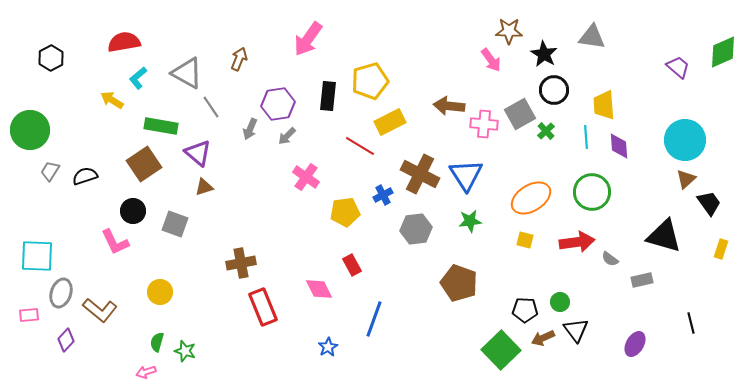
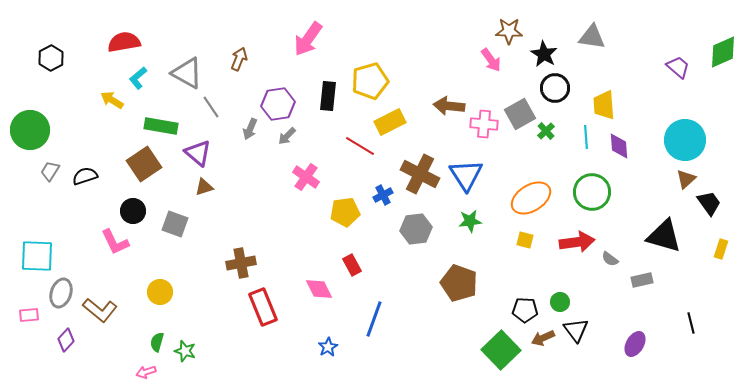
black circle at (554, 90): moved 1 px right, 2 px up
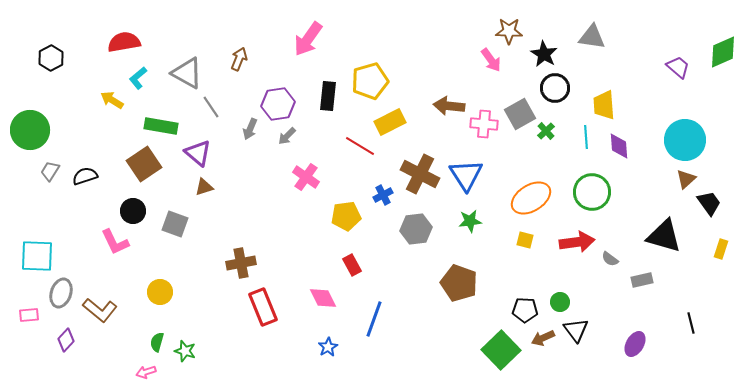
yellow pentagon at (345, 212): moved 1 px right, 4 px down
pink diamond at (319, 289): moved 4 px right, 9 px down
